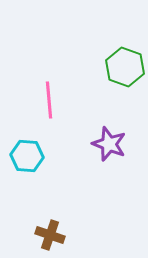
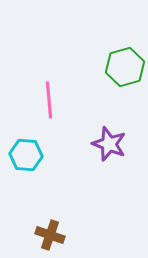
green hexagon: rotated 24 degrees clockwise
cyan hexagon: moved 1 px left, 1 px up
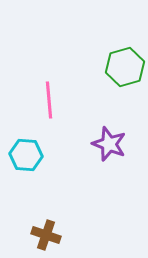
brown cross: moved 4 px left
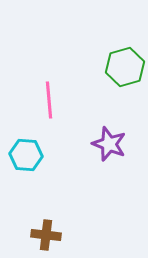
brown cross: rotated 12 degrees counterclockwise
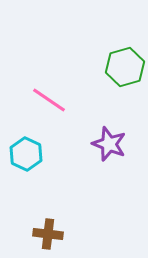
pink line: rotated 51 degrees counterclockwise
cyan hexagon: moved 1 px up; rotated 20 degrees clockwise
brown cross: moved 2 px right, 1 px up
